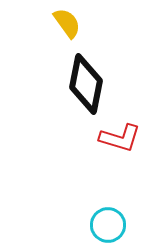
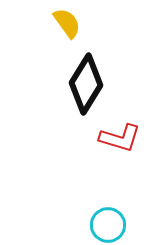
black diamond: rotated 20 degrees clockwise
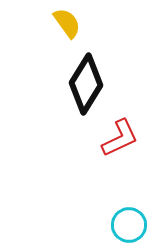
red L-shape: rotated 42 degrees counterclockwise
cyan circle: moved 21 px right
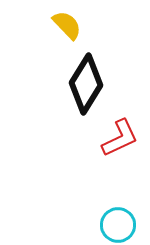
yellow semicircle: moved 2 px down; rotated 8 degrees counterclockwise
cyan circle: moved 11 px left
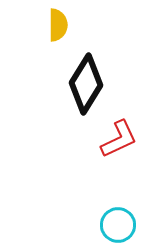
yellow semicircle: moved 9 px left; rotated 44 degrees clockwise
red L-shape: moved 1 px left, 1 px down
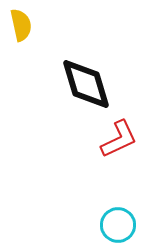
yellow semicircle: moved 37 px left; rotated 12 degrees counterclockwise
black diamond: rotated 48 degrees counterclockwise
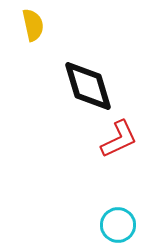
yellow semicircle: moved 12 px right
black diamond: moved 2 px right, 2 px down
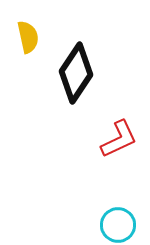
yellow semicircle: moved 5 px left, 12 px down
black diamond: moved 12 px left, 13 px up; rotated 50 degrees clockwise
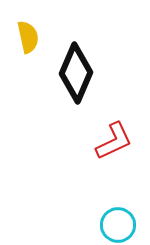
black diamond: rotated 10 degrees counterclockwise
red L-shape: moved 5 px left, 2 px down
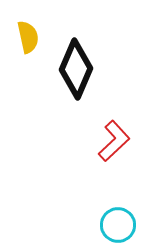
black diamond: moved 4 px up
red L-shape: rotated 18 degrees counterclockwise
